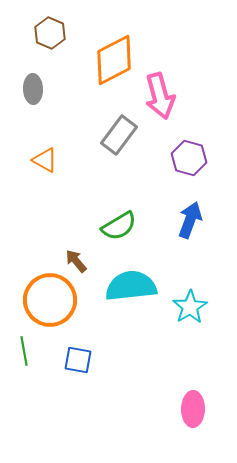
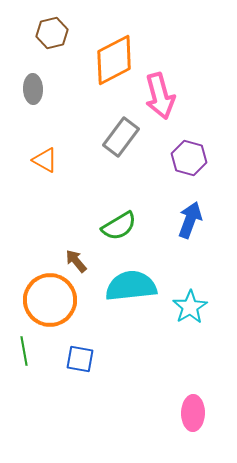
brown hexagon: moved 2 px right; rotated 24 degrees clockwise
gray rectangle: moved 2 px right, 2 px down
blue square: moved 2 px right, 1 px up
pink ellipse: moved 4 px down
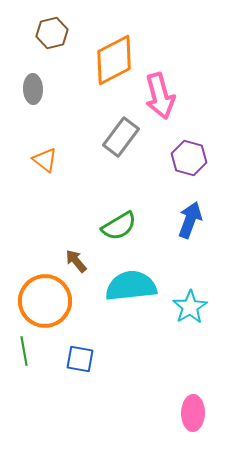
orange triangle: rotated 8 degrees clockwise
orange circle: moved 5 px left, 1 px down
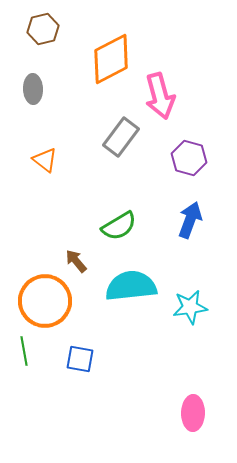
brown hexagon: moved 9 px left, 4 px up
orange diamond: moved 3 px left, 1 px up
cyan star: rotated 24 degrees clockwise
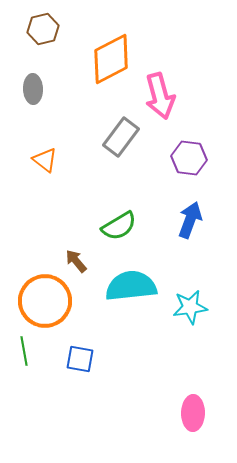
purple hexagon: rotated 8 degrees counterclockwise
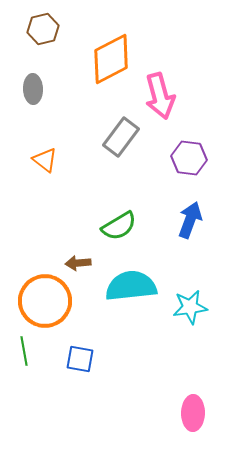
brown arrow: moved 2 px right, 2 px down; rotated 55 degrees counterclockwise
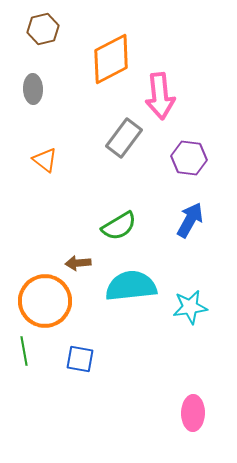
pink arrow: rotated 9 degrees clockwise
gray rectangle: moved 3 px right, 1 px down
blue arrow: rotated 9 degrees clockwise
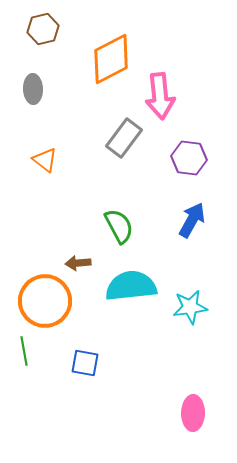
blue arrow: moved 2 px right
green semicircle: rotated 87 degrees counterclockwise
blue square: moved 5 px right, 4 px down
